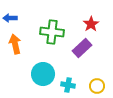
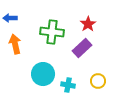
red star: moved 3 px left
yellow circle: moved 1 px right, 5 px up
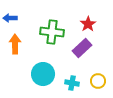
orange arrow: rotated 12 degrees clockwise
cyan cross: moved 4 px right, 2 px up
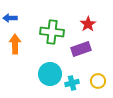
purple rectangle: moved 1 px left, 1 px down; rotated 24 degrees clockwise
cyan circle: moved 7 px right
cyan cross: rotated 24 degrees counterclockwise
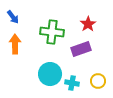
blue arrow: moved 3 px right, 1 px up; rotated 128 degrees counterclockwise
cyan cross: rotated 24 degrees clockwise
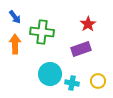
blue arrow: moved 2 px right
green cross: moved 10 px left
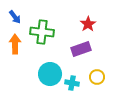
yellow circle: moved 1 px left, 4 px up
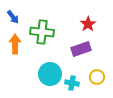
blue arrow: moved 2 px left
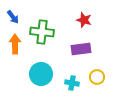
red star: moved 4 px left, 4 px up; rotated 21 degrees counterclockwise
purple rectangle: rotated 12 degrees clockwise
cyan circle: moved 9 px left
